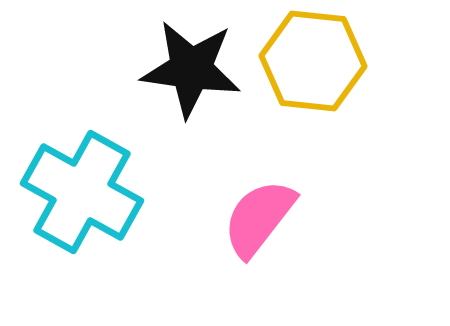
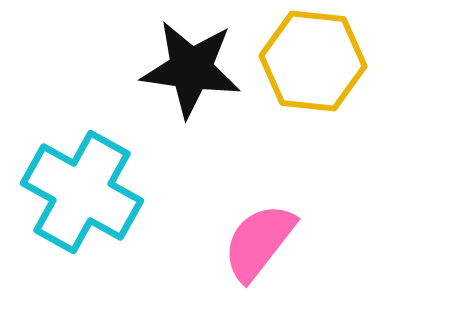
pink semicircle: moved 24 px down
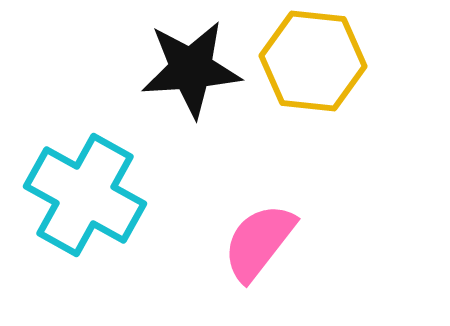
black star: rotated 12 degrees counterclockwise
cyan cross: moved 3 px right, 3 px down
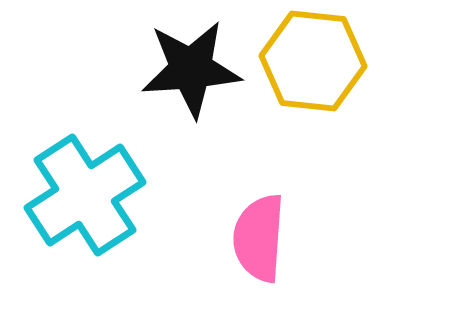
cyan cross: rotated 28 degrees clockwise
pink semicircle: moved 4 px up; rotated 34 degrees counterclockwise
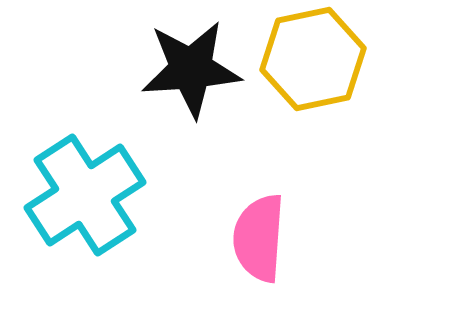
yellow hexagon: moved 2 px up; rotated 18 degrees counterclockwise
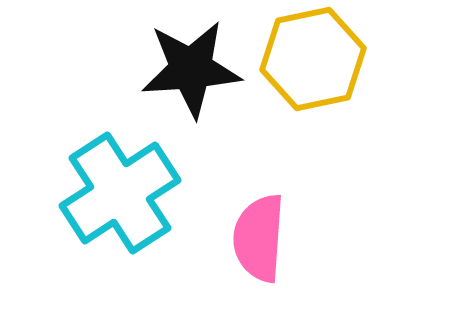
cyan cross: moved 35 px right, 2 px up
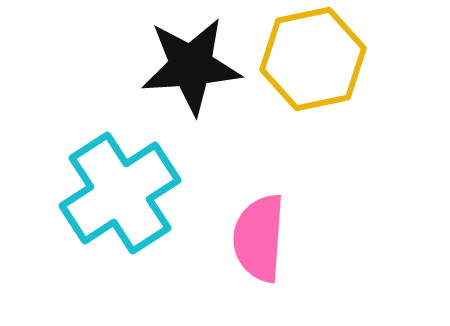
black star: moved 3 px up
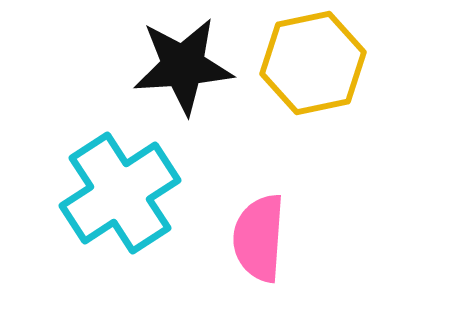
yellow hexagon: moved 4 px down
black star: moved 8 px left
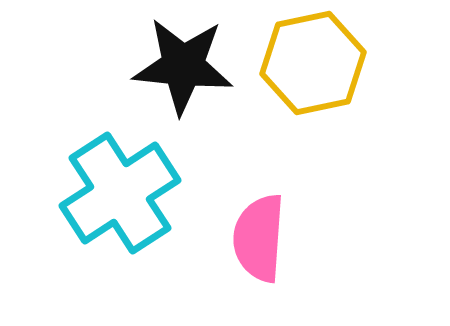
black star: rotated 10 degrees clockwise
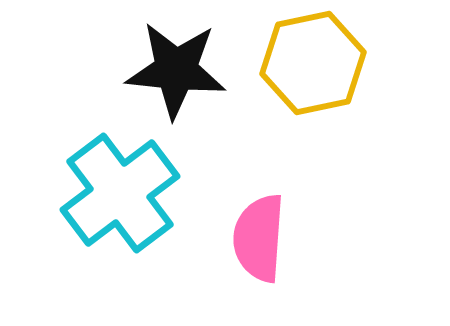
black star: moved 7 px left, 4 px down
cyan cross: rotated 4 degrees counterclockwise
